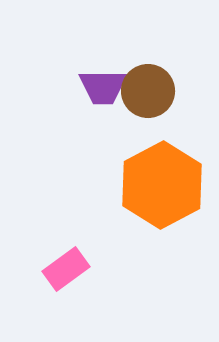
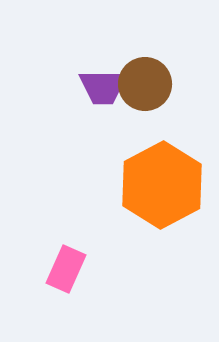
brown circle: moved 3 px left, 7 px up
pink rectangle: rotated 30 degrees counterclockwise
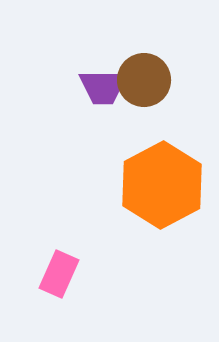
brown circle: moved 1 px left, 4 px up
pink rectangle: moved 7 px left, 5 px down
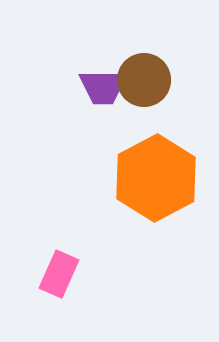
orange hexagon: moved 6 px left, 7 px up
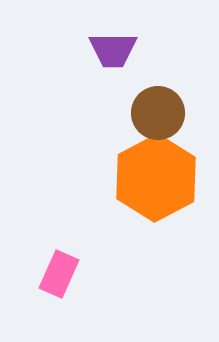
brown circle: moved 14 px right, 33 px down
purple trapezoid: moved 10 px right, 37 px up
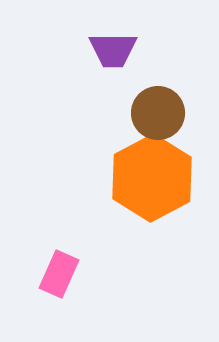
orange hexagon: moved 4 px left
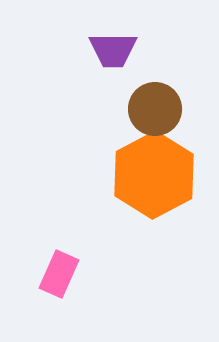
brown circle: moved 3 px left, 4 px up
orange hexagon: moved 2 px right, 3 px up
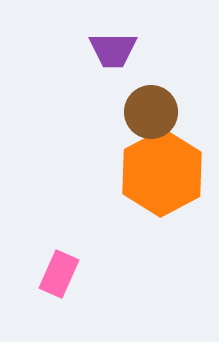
brown circle: moved 4 px left, 3 px down
orange hexagon: moved 8 px right, 2 px up
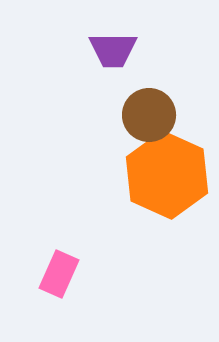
brown circle: moved 2 px left, 3 px down
orange hexagon: moved 5 px right, 2 px down; rotated 8 degrees counterclockwise
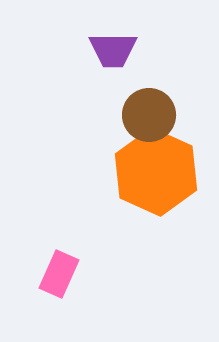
orange hexagon: moved 11 px left, 3 px up
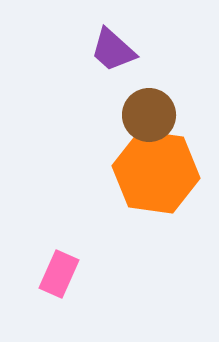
purple trapezoid: rotated 42 degrees clockwise
orange hexagon: rotated 16 degrees counterclockwise
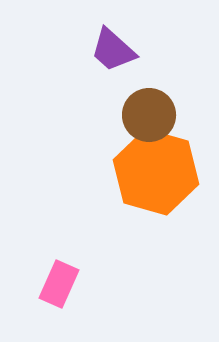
orange hexagon: rotated 8 degrees clockwise
pink rectangle: moved 10 px down
